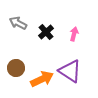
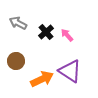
pink arrow: moved 7 px left, 1 px down; rotated 56 degrees counterclockwise
brown circle: moved 7 px up
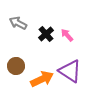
black cross: moved 2 px down
brown circle: moved 5 px down
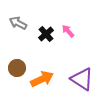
pink arrow: moved 1 px right, 4 px up
brown circle: moved 1 px right, 2 px down
purple triangle: moved 12 px right, 8 px down
